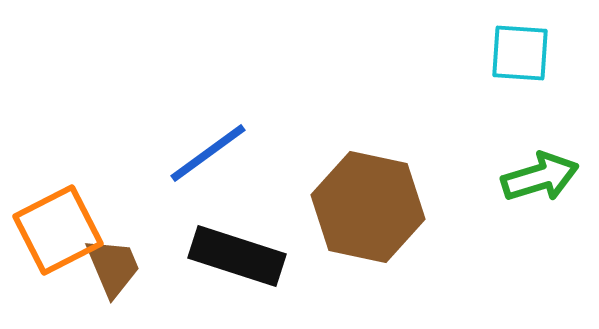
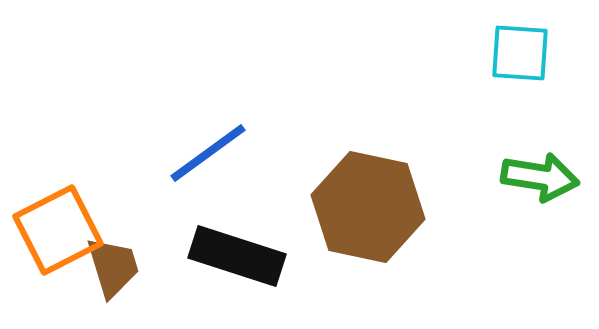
green arrow: rotated 26 degrees clockwise
brown trapezoid: rotated 6 degrees clockwise
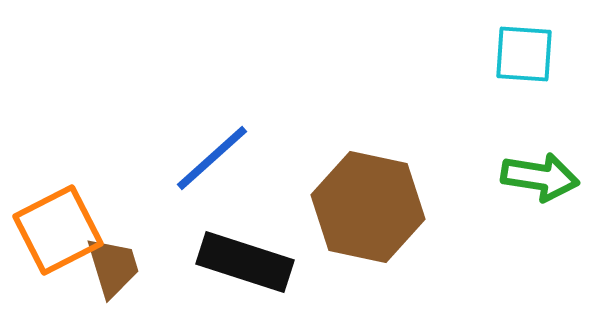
cyan square: moved 4 px right, 1 px down
blue line: moved 4 px right, 5 px down; rotated 6 degrees counterclockwise
black rectangle: moved 8 px right, 6 px down
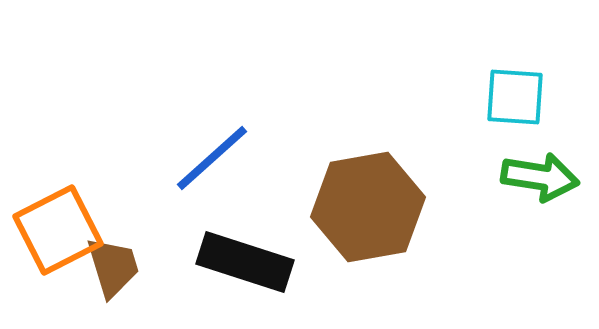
cyan square: moved 9 px left, 43 px down
brown hexagon: rotated 22 degrees counterclockwise
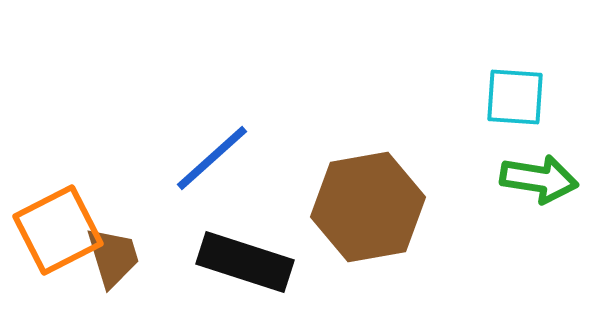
green arrow: moved 1 px left, 2 px down
brown trapezoid: moved 10 px up
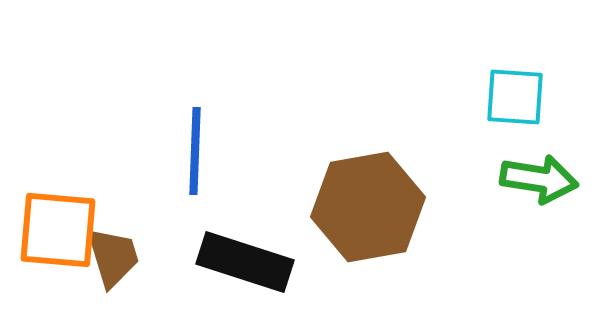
blue line: moved 17 px left, 7 px up; rotated 46 degrees counterclockwise
orange square: rotated 32 degrees clockwise
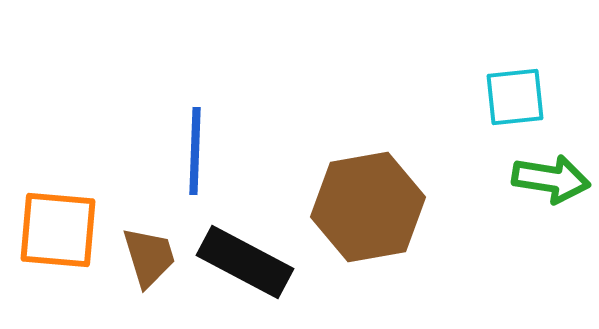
cyan square: rotated 10 degrees counterclockwise
green arrow: moved 12 px right
brown trapezoid: moved 36 px right
black rectangle: rotated 10 degrees clockwise
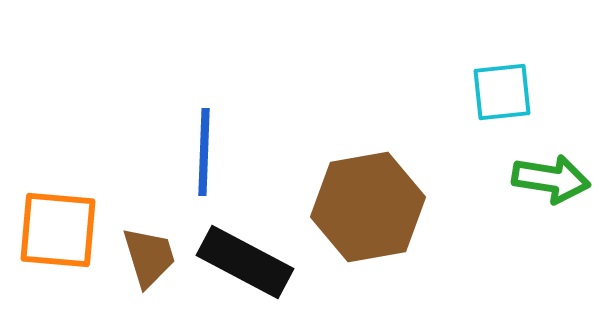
cyan square: moved 13 px left, 5 px up
blue line: moved 9 px right, 1 px down
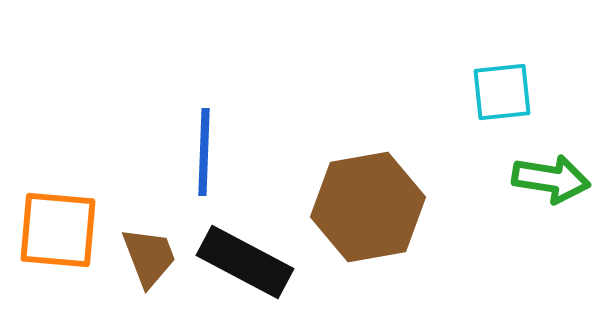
brown trapezoid: rotated 4 degrees counterclockwise
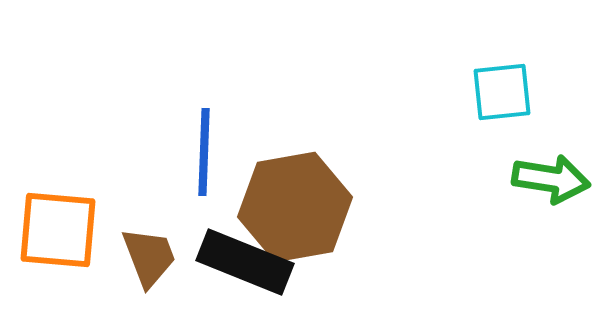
brown hexagon: moved 73 px left
black rectangle: rotated 6 degrees counterclockwise
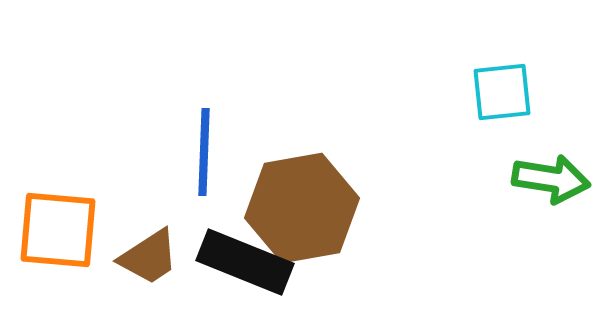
brown hexagon: moved 7 px right, 1 px down
brown trapezoid: rotated 78 degrees clockwise
